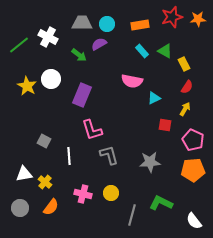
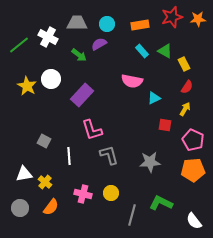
gray trapezoid: moved 5 px left
purple rectangle: rotated 20 degrees clockwise
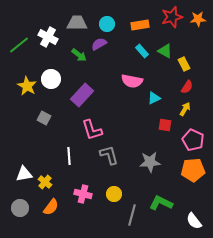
gray square: moved 23 px up
yellow circle: moved 3 px right, 1 px down
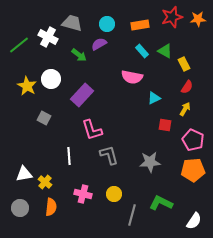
gray trapezoid: moved 5 px left; rotated 15 degrees clockwise
pink semicircle: moved 4 px up
orange semicircle: rotated 30 degrees counterclockwise
white semicircle: rotated 108 degrees counterclockwise
